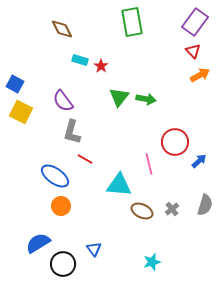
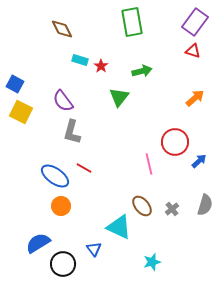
red triangle: rotated 28 degrees counterclockwise
orange arrow: moved 5 px left, 23 px down; rotated 12 degrees counterclockwise
green arrow: moved 4 px left, 28 px up; rotated 24 degrees counterclockwise
red line: moved 1 px left, 9 px down
cyan triangle: moved 42 px down; rotated 20 degrees clockwise
brown ellipse: moved 5 px up; rotated 25 degrees clockwise
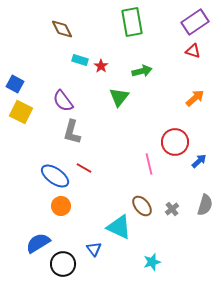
purple rectangle: rotated 20 degrees clockwise
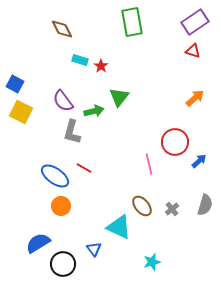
green arrow: moved 48 px left, 40 px down
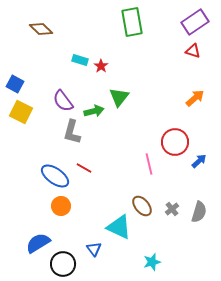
brown diamond: moved 21 px left; rotated 20 degrees counterclockwise
gray semicircle: moved 6 px left, 7 px down
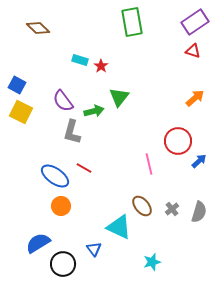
brown diamond: moved 3 px left, 1 px up
blue square: moved 2 px right, 1 px down
red circle: moved 3 px right, 1 px up
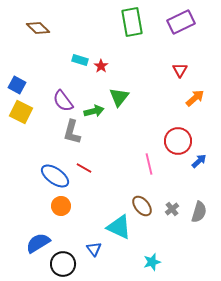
purple rectangle: moved 14 px left; rotated 8 degrees clockwise
red triangle: moved 13 px left, 19 px down; rotated 42 degrees clockwise
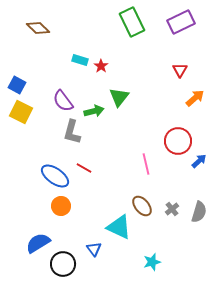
green rectangle: rotated 16 degrees counterclockwise
pink line: moved 3 px left
